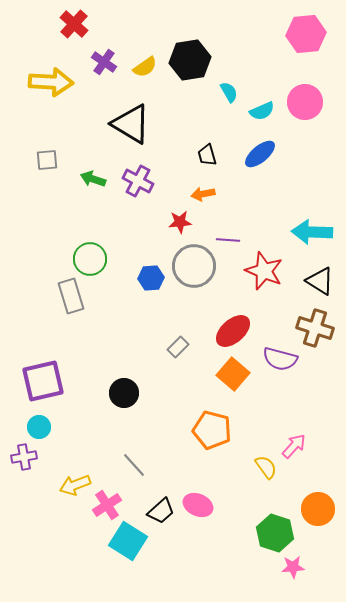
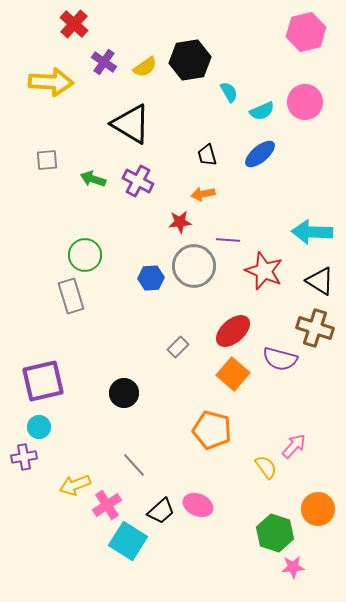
pink hexagon at (306, 34): moved 2 px up; rotated 9 degrees counterclockwise
green circle at (90, 259): moved 5 px left, 4 px up
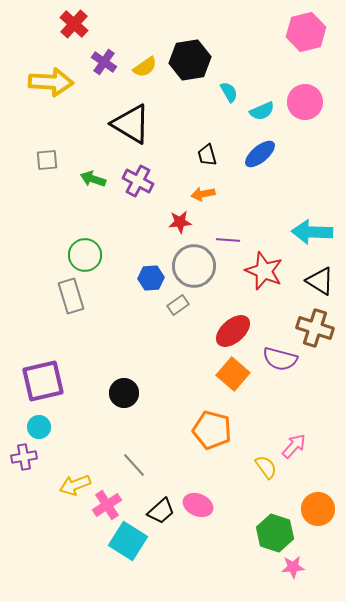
gray rectangle at (178, 347): moved 42 px up; rotated 10 degrees clockwise
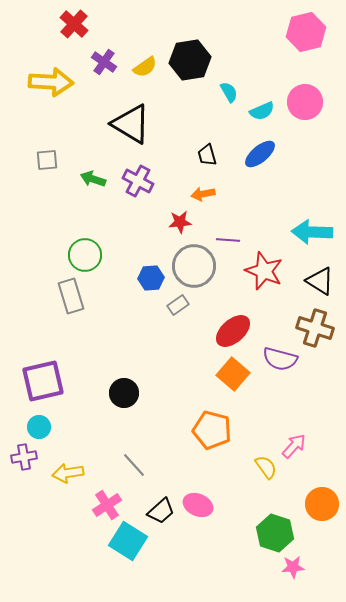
yellow arrow at (75, 485): moved 7 px left, 12 px up; rotated 12 degrees clockwise
orange circle at (318, 509): moved 4 px right, 5 px up
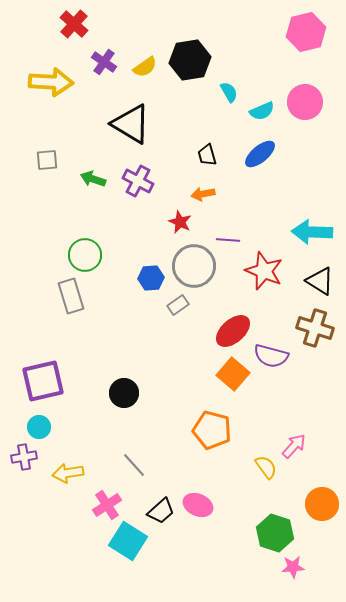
red star at (180, 222): rotated 30 degrees clockwise
purple semicircle at (280, 359): moved 9 px left, 3 px up
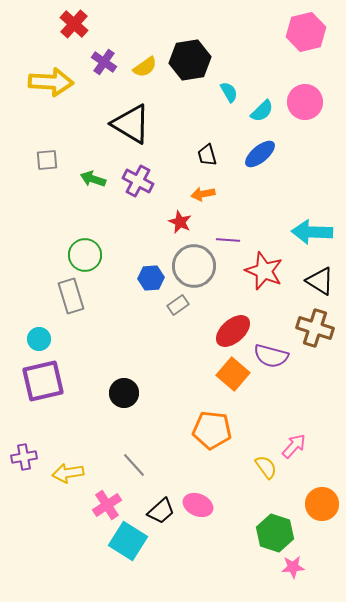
cyan semicircle at (262, 111): rotated 20 degrees counterclockwise
cyan circle at (39, 427): moved 88 px up
orange pentagon at (212, 430): rotated 9 degrees counterclockwise
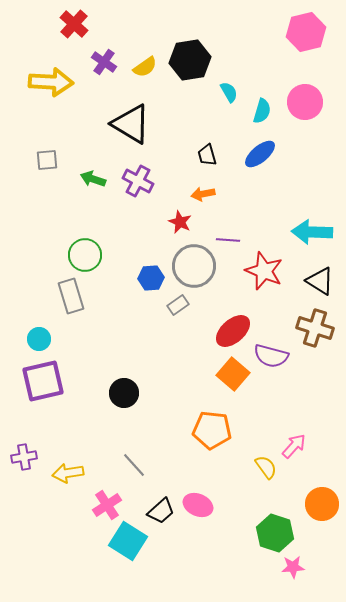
cyan semicircle at (262, 111): rotated 30 degrees counterclockwise
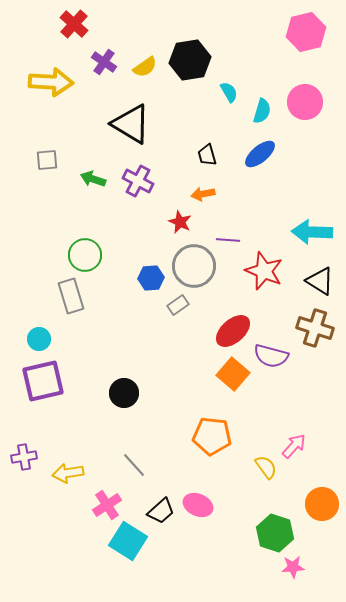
orange pentagon at (212, 430): moved 6 px down
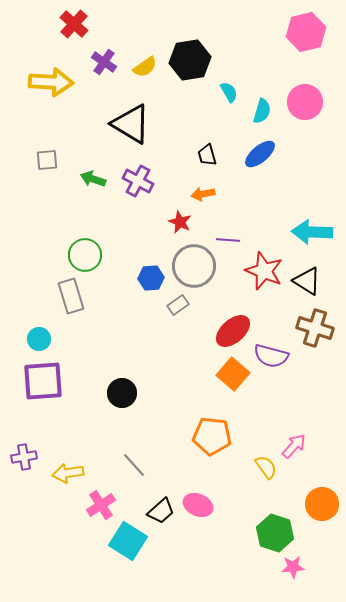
black triangle at (320, 281): moved 13 px left
purple square at (43, 381): rotated 9 degrees clockwise
black circle at (124, 393): moved 2 px left
pink cross at (107, 505): moved 6 px left
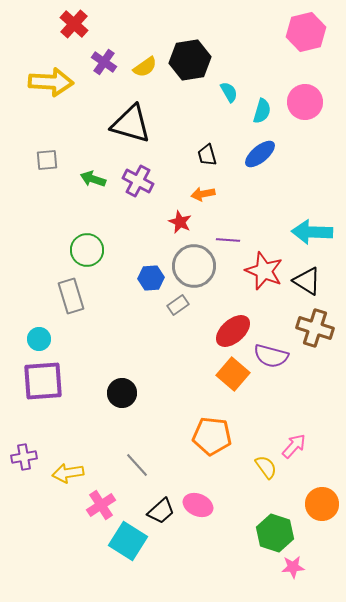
black triangle at (131, 124): rotated 15 degrees counterclockwise
green circle at (85, 255): moved 2 px right, 5 px up
gray line at (134, 465): moved 3 px right
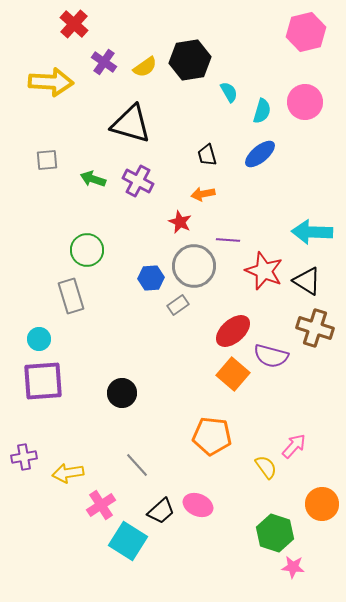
pink star at (293, 567): rotated 10 degrees clockwise
